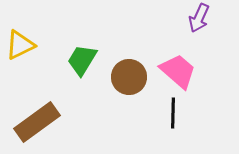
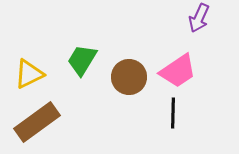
yellow triangle: moved 9 px right, 29 px down
pink trapezoid: rotated 105 degrees clockwise
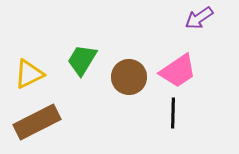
purple arrow: rotated 32 degrees clockwise
brown rectangle: rotated 9 degrees clockwise
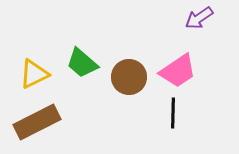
green trapezoid: moved 3 px down; rotated 80 degrees counterclockwise
yellow triangle: moved 5 px right
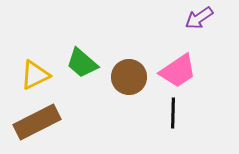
yellow triangle: moved 1 px right, 1 px down
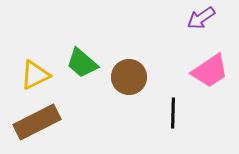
purple arrow: moved 2 px right
pink trapezoid: moved 32 px right
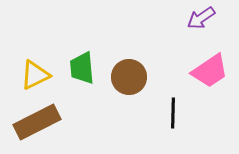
green trapezoid: moved 5 px down; rotated 44 degrees clockwise
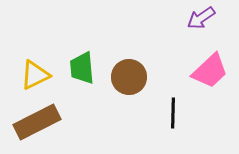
pink trapezoid: rotated 9 degrees counterclockwise
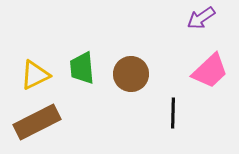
brown circle: moved 2 px right, 3 px up
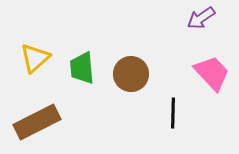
pink trapezoid: moved 2 px right, 2 px down; rotated 90 degrees counterclockwise
yellow triangle: moved 17 px up; rotated 16 degrees counterclockwise
